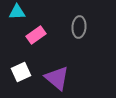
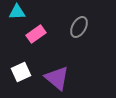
gray ellipse: rotated 25 degrees clockwise
pink rectangle: moved 1 px up
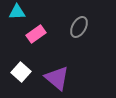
white square: rotated 24 degrees counterclockwise
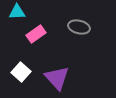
gray ellipse: rotated 75 degrees clockwise
purple triangle: rotated 8 degrees clockwise
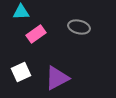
cyan triangle: moved 4 px right
white square: rotated 24 degrees clockwise
purple triangle: rotated 44 degrees clockwise
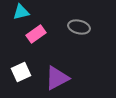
cyan triangle: rotated 12 degrees counterclockwise
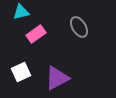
gray ellipse: rotated 45 degrees clockwise
